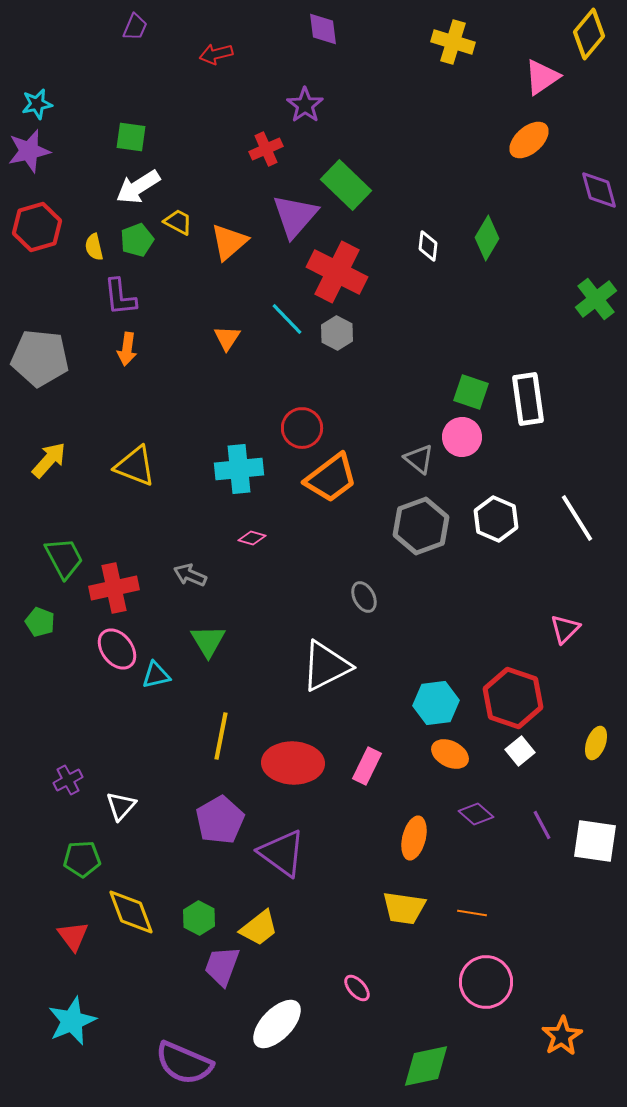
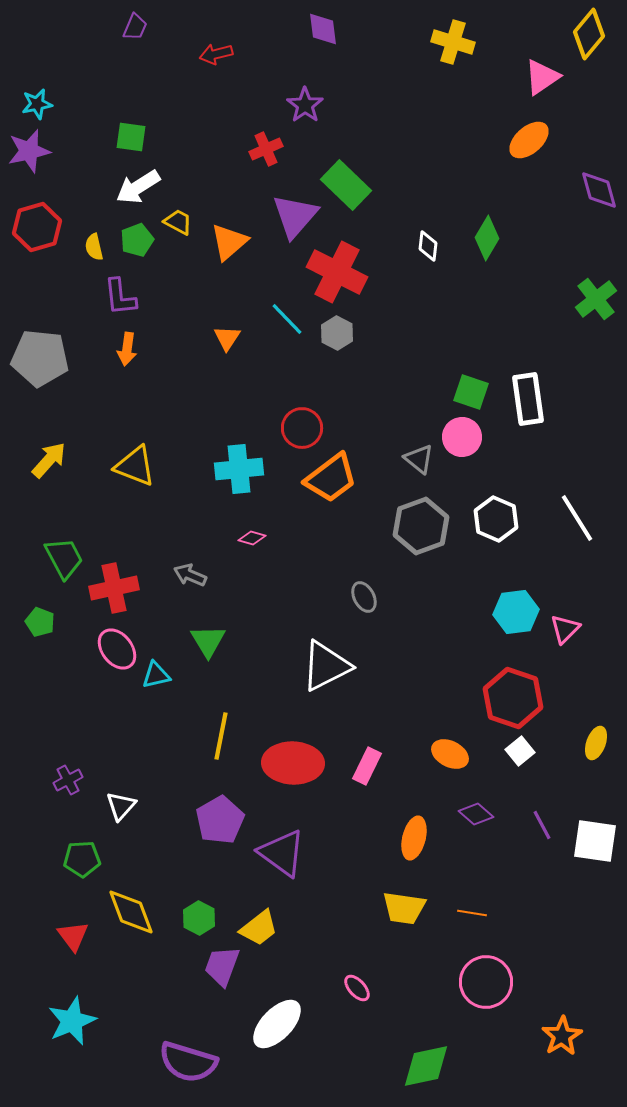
cyan hexagon at (436, 703): moved 80 px right, 91 px up
purple semicircle at (184, 1063): moved 4 px right, 1 px up; rotated 6 degrees counterclockwise
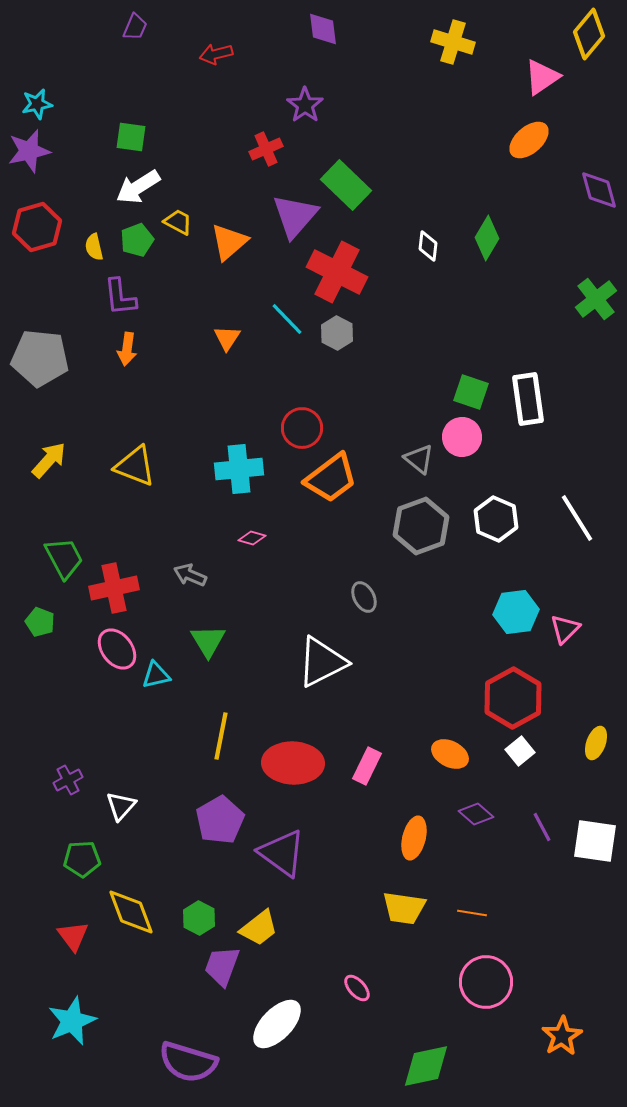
white triangle at (326, 666): moved 4 px left, 4 px up
red hexagon at (513, 698): rotated 12 degrees clockwise
purple line at (542, 825): moved 2 px down
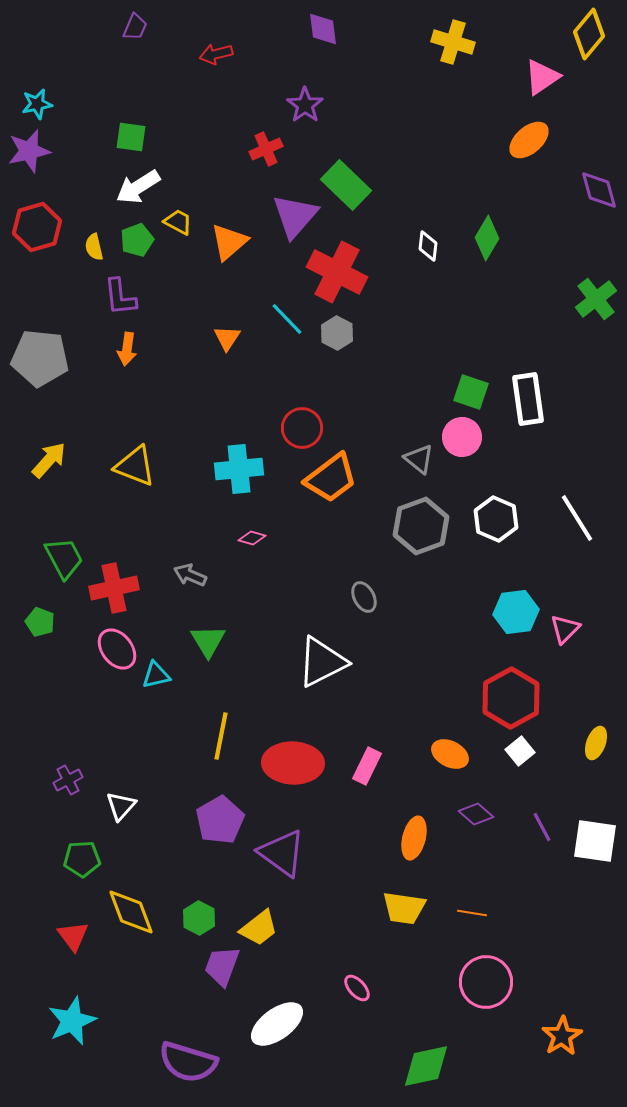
red hexagon at (513, 698): moved 2 px left
white ellipse at (277, 1024): rotated 10 degrees clockwise
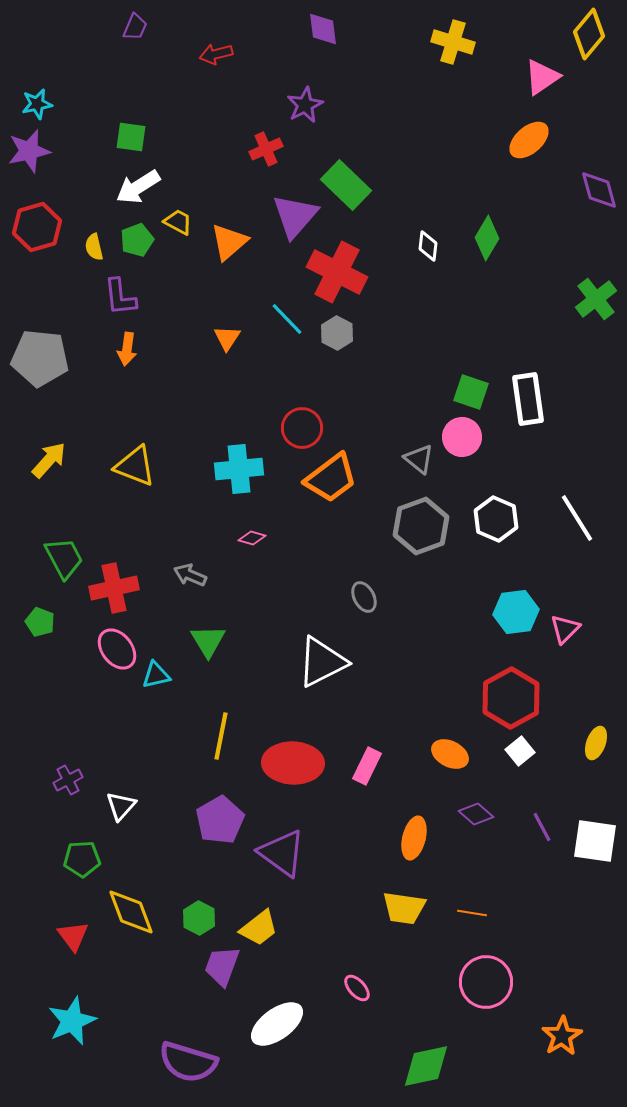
purple star at (305, 105): rotated 9 degrees clockwise
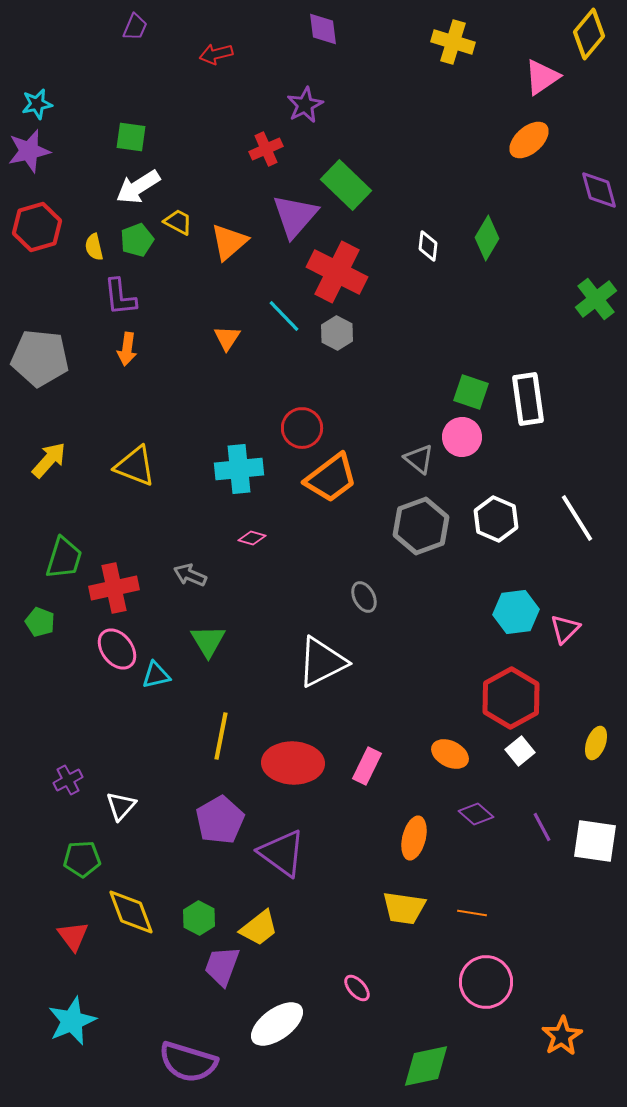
cyan line at (287, 319): moved 3 px left, 3 px up
green trapezoid at (64, 558): rotated 45 degrees clockwise
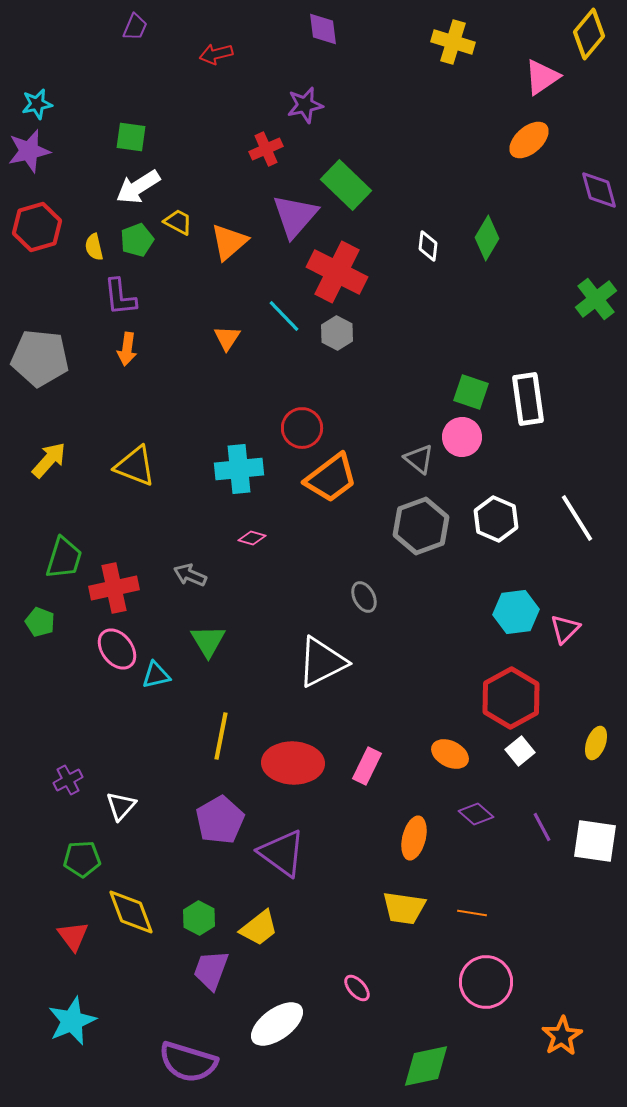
purple star at (305, 105): rotated 15 degrees clockwise
purple trapezoid at (222, 966): moved 11 px left, 4 px down
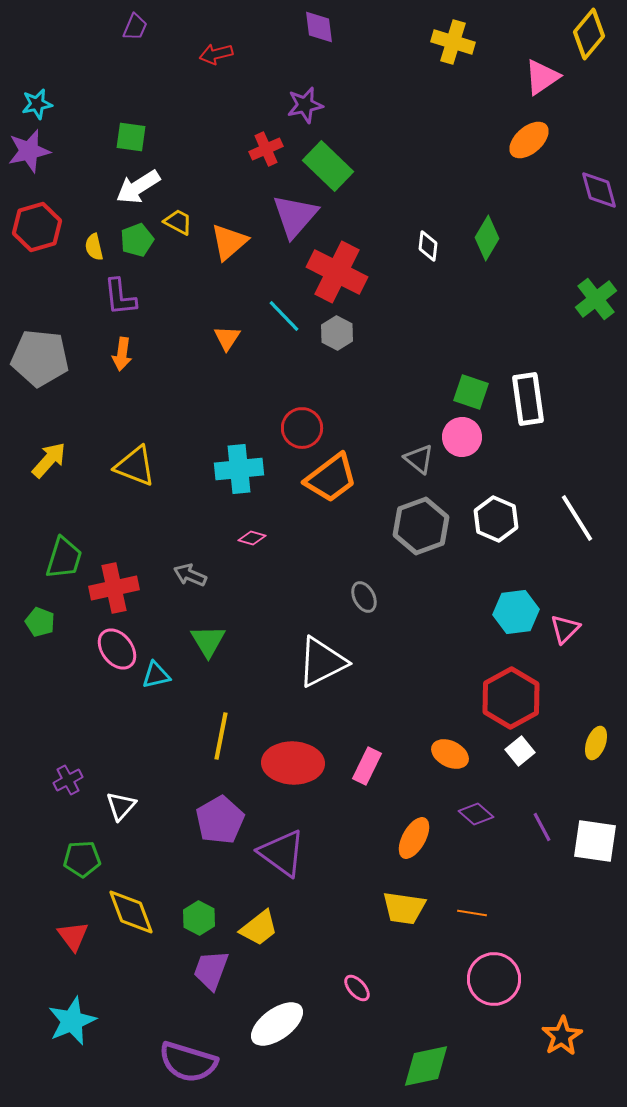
purple diamond at (323, 29): moved 4 px left, 2 px up
green rectangle at (346, 185): moved 18 px left, 19 px up
orange arrow at (127, 349): moved 5 px left, 5 px down
orange ellipse at (414, 838): rotated 15 degrees clockwise
pink circle at (486, 982): moved 8 px right, 3 px up
